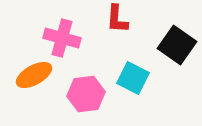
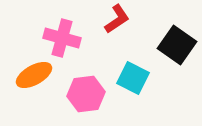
red L-shape: rotated 128 degrees counterclockwise
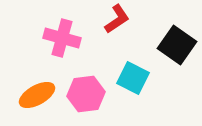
orange ellipse: moved 3 px right, 20 px down
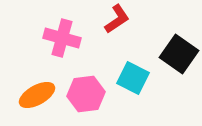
black square: moved 2 px right, 9 px down
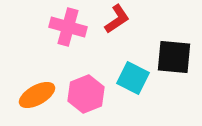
pink cross: moved 6 px right, 11 px up
black square: moved 5 px left, 3 px down; rotated 30 degrees counterclockwise
pink hexagon: rotated 15 degrees counterclockwise
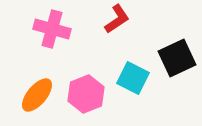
pink cross: moved 16 px left, 2 px down
black square: moved 3 px right, 1 px down; rotated 30 degrees counterclockwise
orange ellipse: rotated 21 degrees counterclockwise
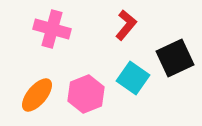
red L-shape: moved 9 px right, 6 px down; rotated 16 degrees counterclockwise
black square: moved 2 px left
cyan square: rotated 8 degrees clockwise
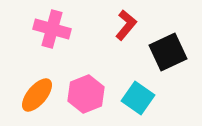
black square: moved 7 px left, 6 px up
cyan square: moved 5 px right, 20 px down
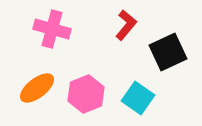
orange ellipse: moved 7 px up; rotated 12 degrees clockwise
